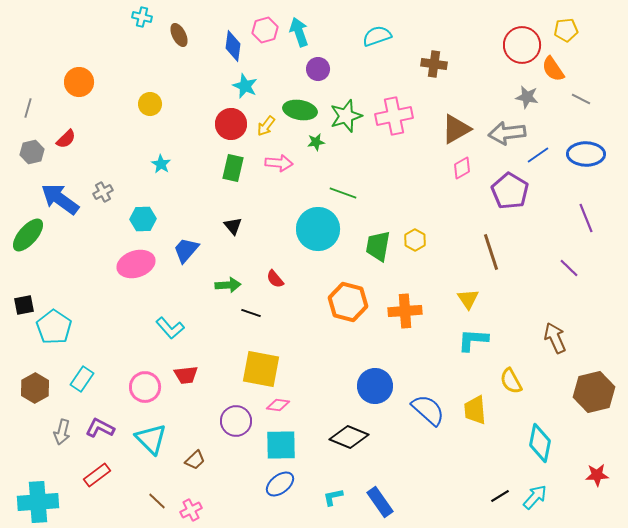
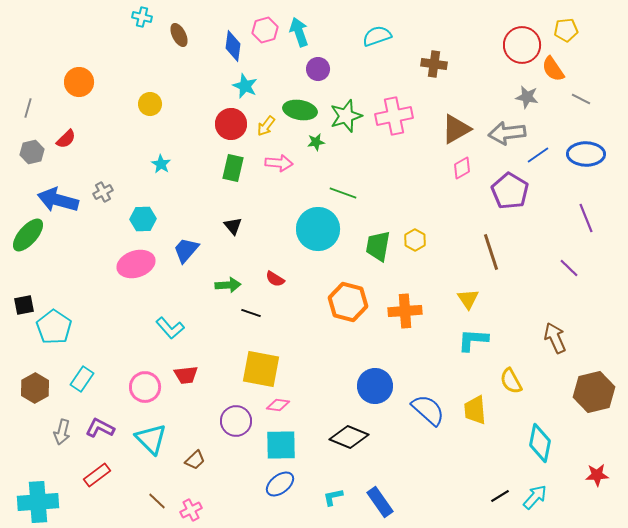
blue arrow at (60, 199): moved 2 px left, 1 px down; rotated 21 degrees counterclockwise
red semicircle at (275, 279): rotated 18 degrees counterclockwise
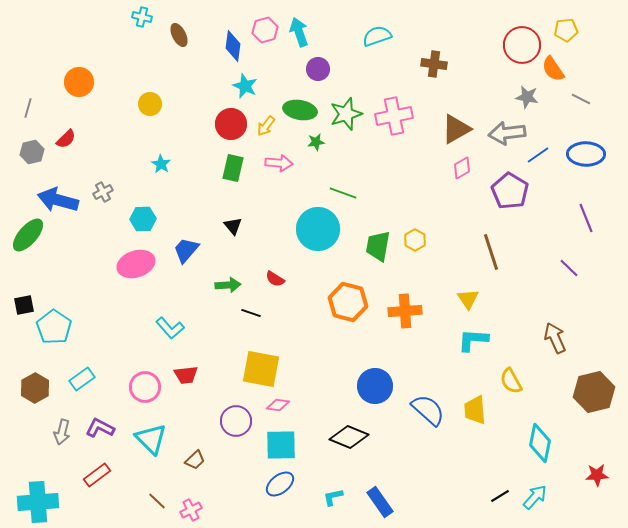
green star at (346, 116): moved 2 px up
cyan rectangle at (82, 379): rotated 20 degrees clockwise
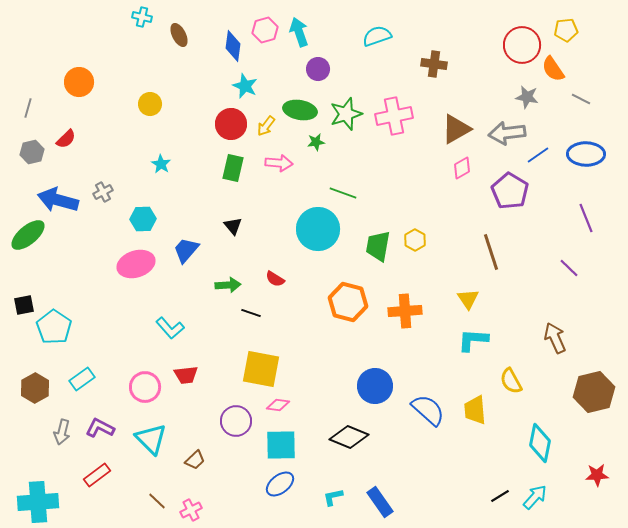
green ellipse at (28, 235): rotated 9 degrees clockwise
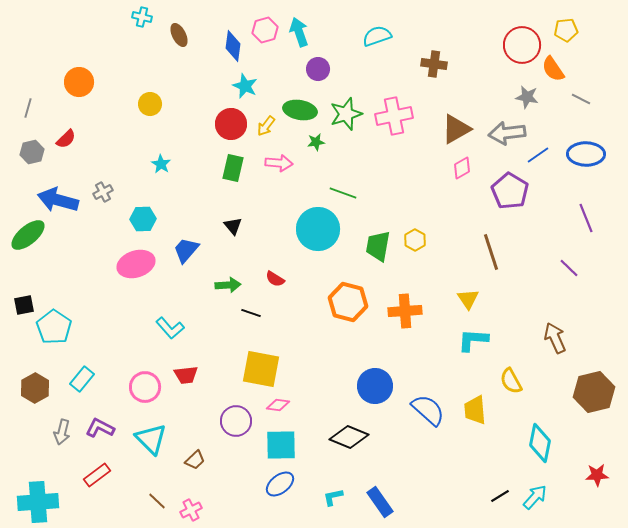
cyan rectangle at (82, 379): rotated 15 degrees counterclockwise
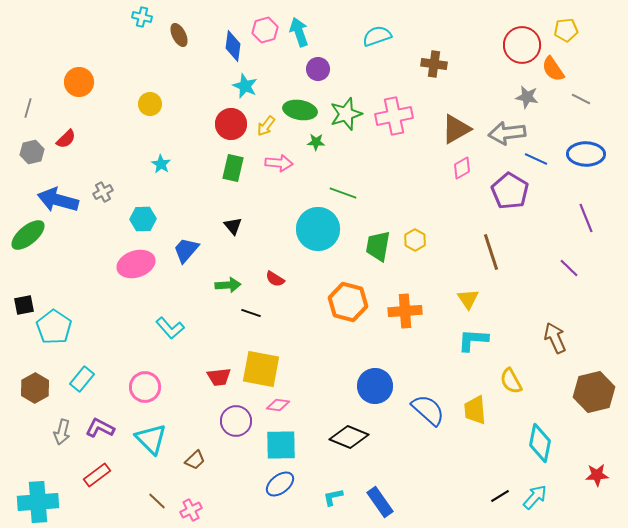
green star at (316, 142): rotated 12 degrees clockwise
blue line at (538, 155): moved 2 px left, 4 px down; rotated 60 degrees clockwise
red trapezoid at (186, 375): moved 33 px right, 2 px down
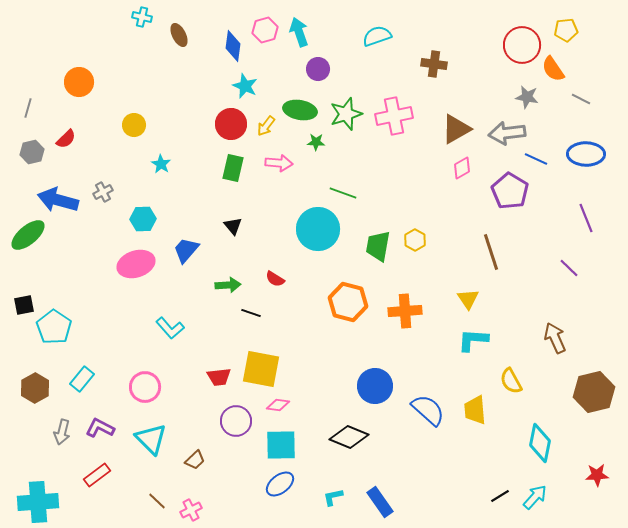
yellow circle at (150, 104): moved 16 px left, 21 px down
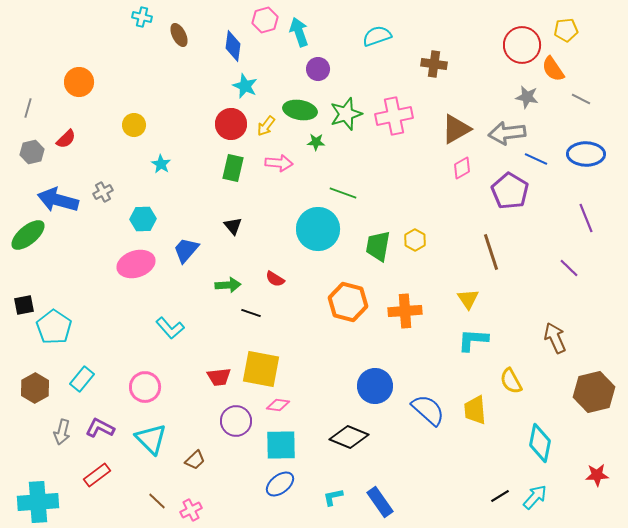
pink hexagon at (265, 30): moved 10 px up
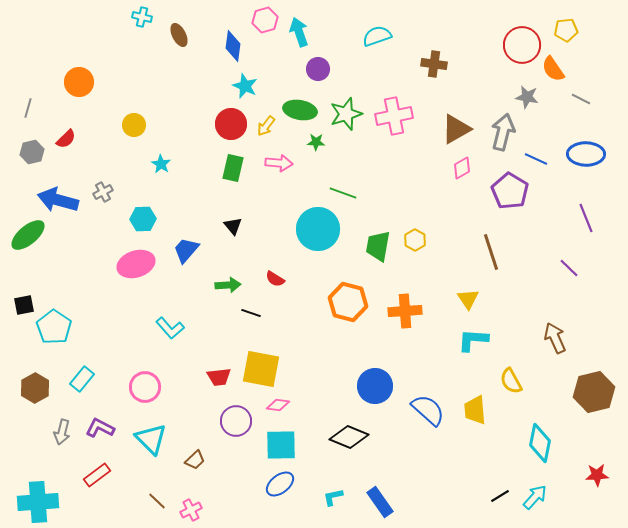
gray arrow at (507, 133): moved 4 px left, 1 px up; rotated 111 degrees clockwise
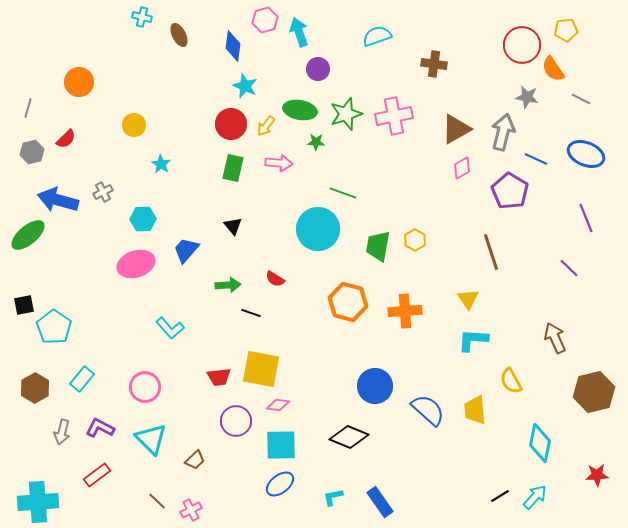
blue ellipse at (586, 154): rotated 21 degrees clockwise
